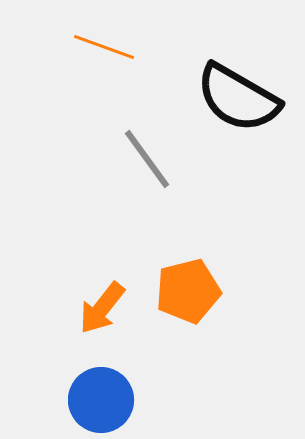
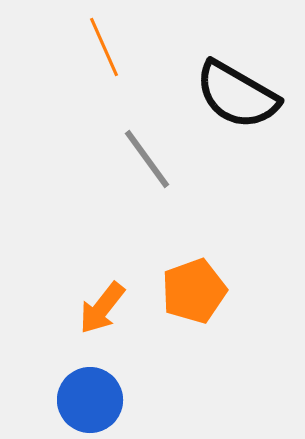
orange line: rotated 46 degrees clockwise
black semicircle: moved 1 px left, 3 px up
orange pentagon: moved 6 px right; rotated 6 degrees counterclockwise
blue circle: moved 11 px left
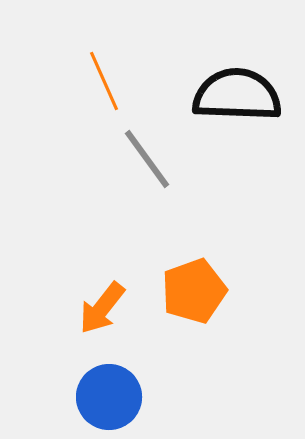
orange line: moved 34 px down
black semicircle: rotated 152 degrees clockwise
blue circle: moved 19 px right, 3 px up
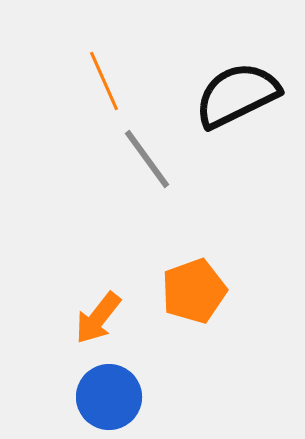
black semicircle: rotated 28 degrees counterclockwise
orange arrow: moved 4 px left, 10 px down
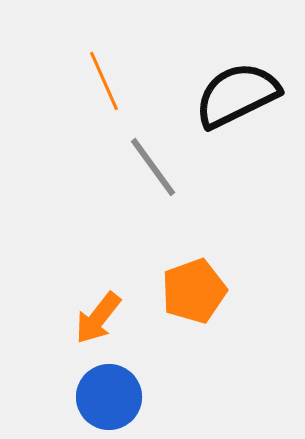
gray line: moved 6 px right, 8 px down
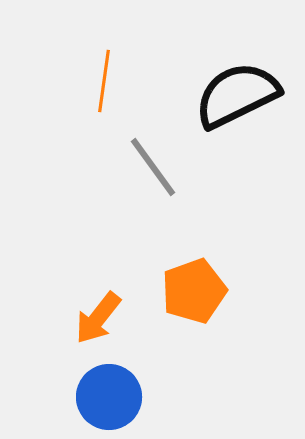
orange line: rotated 32 degrees clockwise
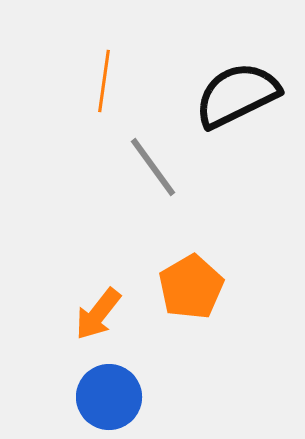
orange pentagon: moved 3 px left, 4 px up; rotated 10 degrees counterclockwise
orange arrow: moved 4 px up
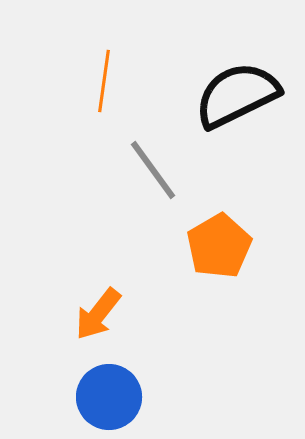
gray line: moved 3 px down
orange pentagon: moved 28 px right, 41 px up
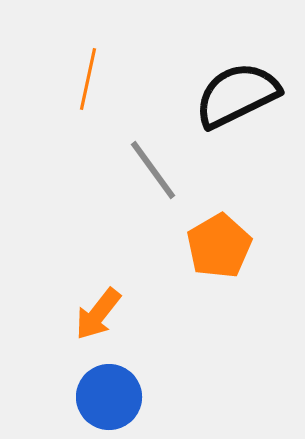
orange line: moved 16 px left, 2 px up; rotated 4 degrees clockwise
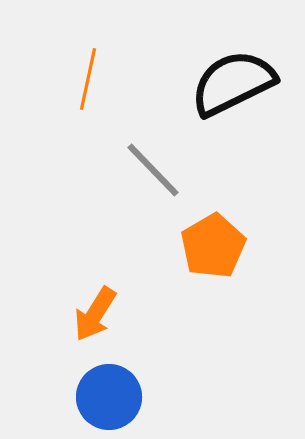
black semicircle: moved 4 px left, 12 px up
gray line: rotated 8 degrees counterclockwise
orange pentagon: moved 6 px left
orange arrow: moved 3 px left; rotated 6 degrees counterclockwise
